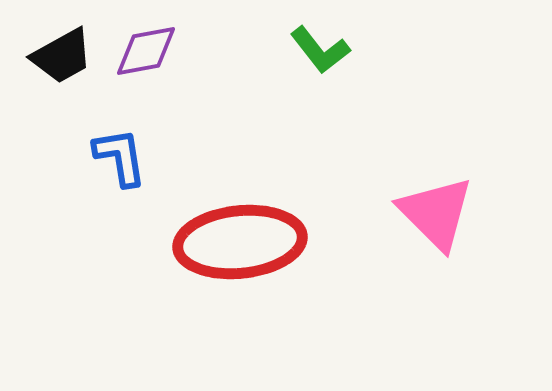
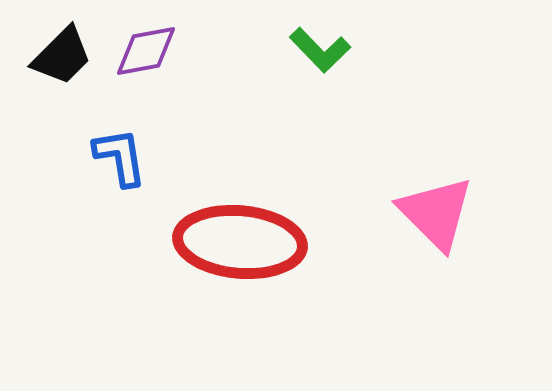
green L-shape: rotated 6 degrees counterclockwise
black trapezoid: rotated 16 degrees counterclockwise
red ellipse: rotated 11 degrees clockwise
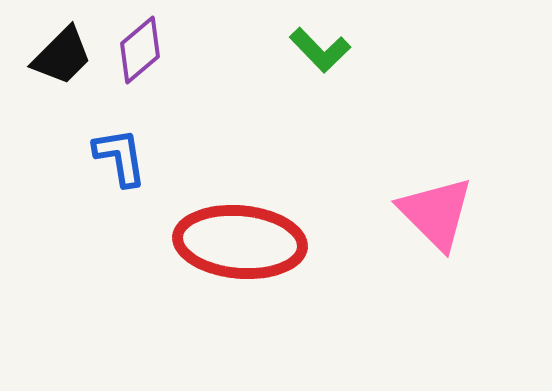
purple diamond: moved 6 px left, 1 px up; rotated 30 degrees counterclockwise
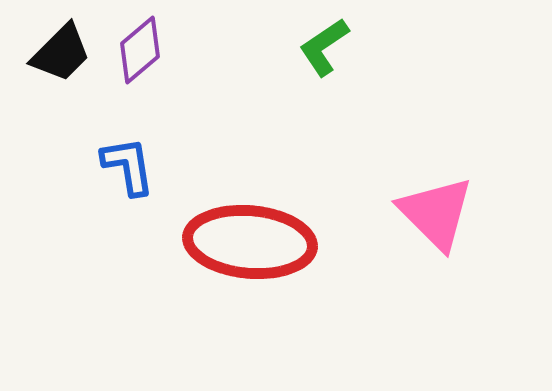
green L-shape: moved 4 px right, 3 px up; rotated 100 degrees clockwise
black trapezoid: moved 1 px left, 3 px up
blue L-shape: moved 8 px right, 9 px down
red ellipse: moved 10 px right
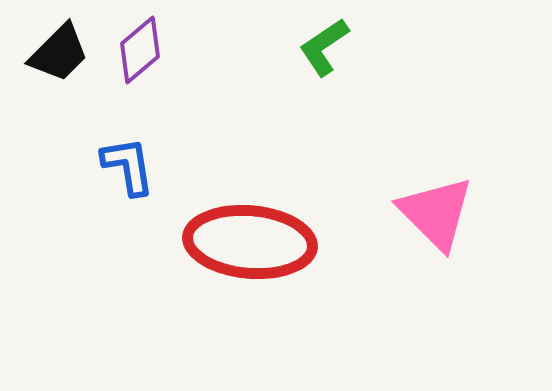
black trapezoid: moved 2 px left
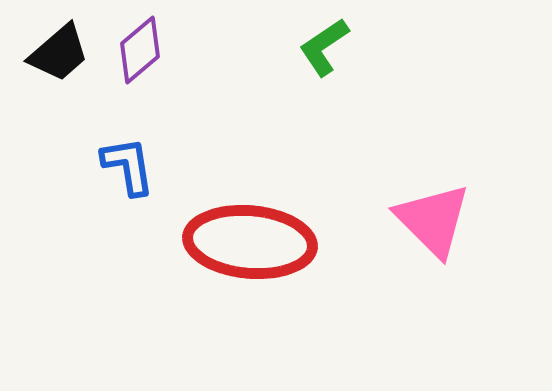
black trapezoid: rotated 4 degrees clockwise
pink triangle: moved 3 px left, 7 px down
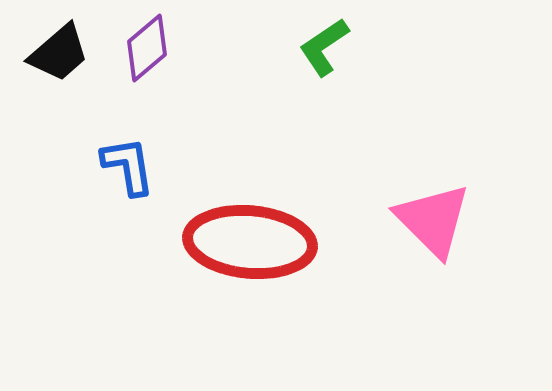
purple diamond: moved 7 px right, 2 px up
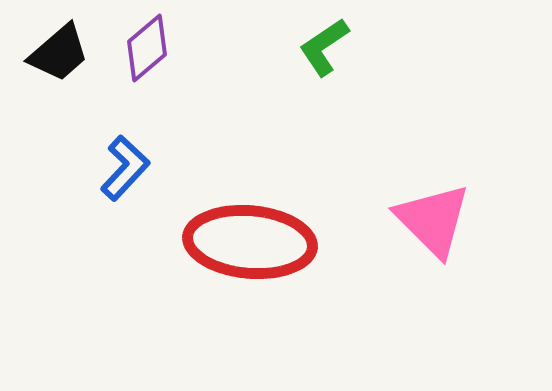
blue L-shape: moved 3 px left, 2 px down; rotated 52 degrees clockwise
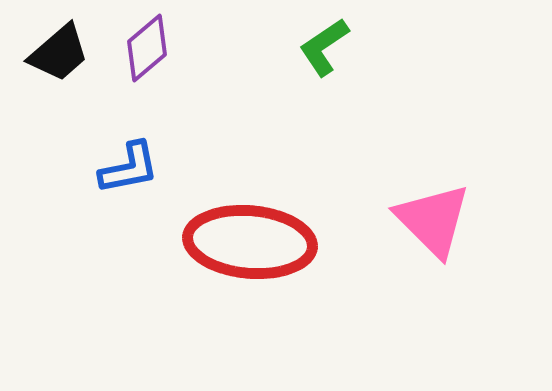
blue L-shape: moved 4 px right; rotated 36 degrees clockwise
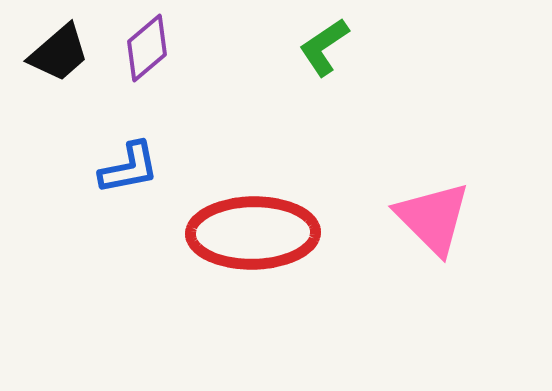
pink triangle: moved 2 px up
red ellipse: moved 3 px right, 9 px up; rotated 6 degrees counterclockwise
